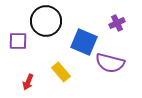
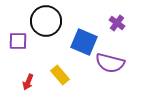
purple cross: rotated 28 degrees counterclockwise
yellow rectangle: moved 1 px left, 3 px down
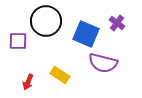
blue square: moved 2 px right, 8 px up
purple semicircle: moved 7 px left
yellow rectangle: rotated 18 degrees counterclockwise
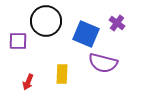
yellow rectangle: moved 2 px right, 1 px up; rotated 60 degrees clockwise
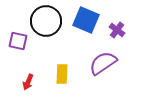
purple cross: moved 7 px down
blue square: moved 14 px up
purple square: rotated 12 degrees clockwise
purple semicircle: rotated 132 degrees clockwise
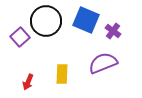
purple cross: moved 4 px left, 1 px down
purple square: moved 2 px right, 4 px up; rotated 36 degrees clockwise
purple semicircle: rotated 12 degrees clockwise
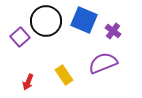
blue square: moved 2 px left
yellow rectangle: moved 2 px right, 1 px down; rotated 36 degrees counterclockwise
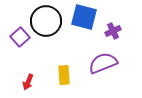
blue square: moved 3 px up; rotated 8 degrees counterclockwise
purple cross: rotated 28 degrees clockwise
yellow rectangle: rotated 30 degrees clockwise
